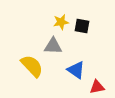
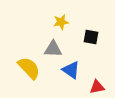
black square: moved 9 px right, 11 px down
gray triangle: moved 3 px down
yellow semicircle: moved 3 px left, 2 px down
blue triangle: moved 5 px left
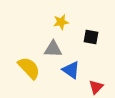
red triangle: moved 1 px left; rotated 35 degrees counterclockwise
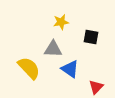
blue triangle: moved 1 px left, 1 px up
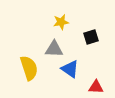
black square: rotated 28 degrees counterclockwise
gray triangle: moved 1 px right
yellow semicircle: rotated 25 degrees clockwise
red triangle: rotated 49 degrees clockwise
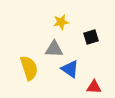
red triangle: moved 2 px left
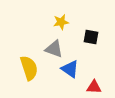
black square: rotated 28 degrees clockwise
gray triangle: rotated 18 degrees clockwise
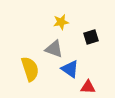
black square: rotated 28 degrees counterclockwise
yellow semicircle: moved 1 px right, 1 px down
red triangle: moved 6 px left
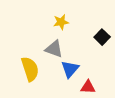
black square: moved 11 px right; rotated 28 degrees counterclockwise
blue triangle: rotated 36 degrees clockwise
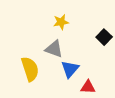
black square: moved 2 px right
